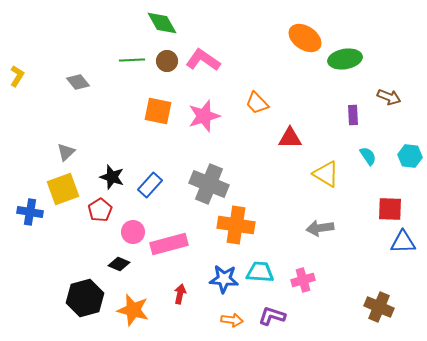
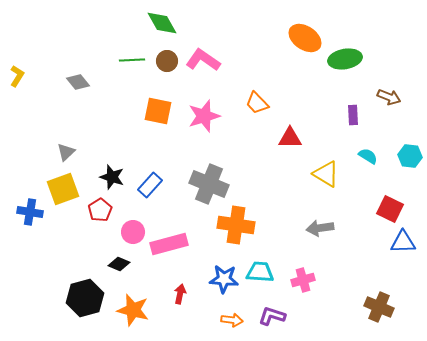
cyan semicircle: rotated 24 degrees counterclockwise
red square: rotated 24 degrees clockwise
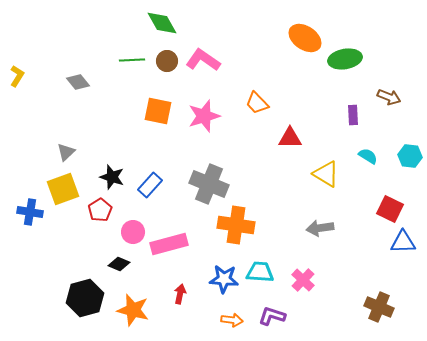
pink cross: rotated 30 degrees counterclockwise
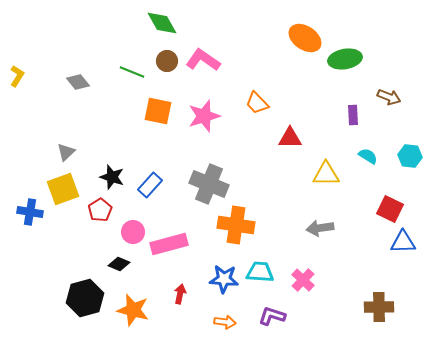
green line: moved 12 px down; rotated 25 degrees clockwise
yellow triangle: rotated 32 degrees counterclockwise
brown cross: rotated 24 degrees counterclockwise
orange arrow: moved 7 px left, 2 px down
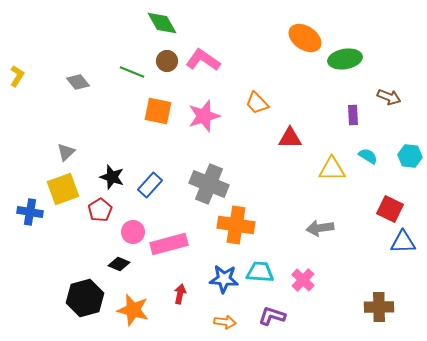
yellow triangle: moved 6 px right, 5 px up
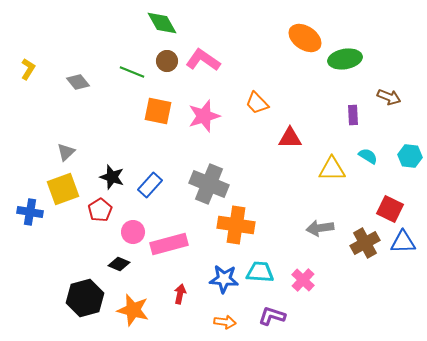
yellow L-shape: moved 11 px right, 7 px up
brown cross: moved 14 px left, 64 px up; rotated 28 degrees counterclockwise
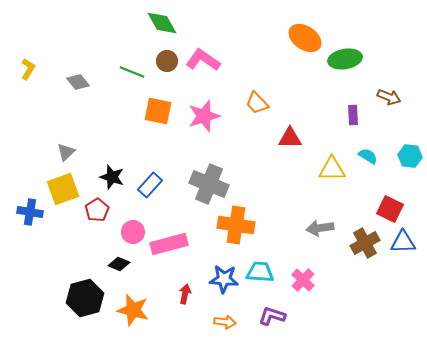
red pentagon: moved 3 px left
red arrow: moved 5 px right
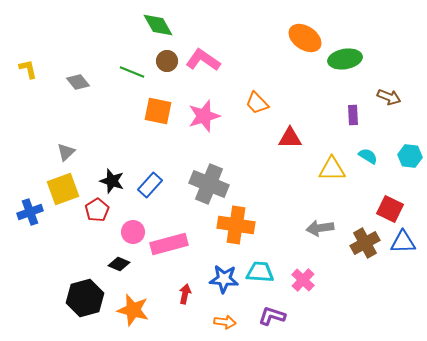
green diamond: moved 4 px left, 2 px down
yellow L-shape: rotated 45 degrees counterclockwise
black star: moved 4 px down
blue cross: rotated 30 degrees counterclockwise
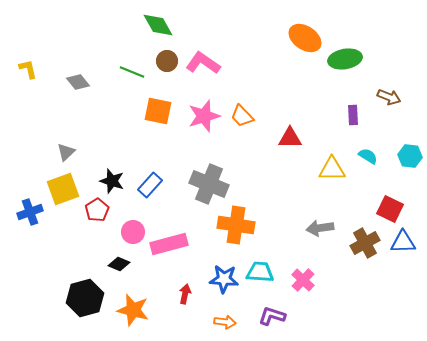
pink L-shape: moved 3 px down
orange trapezoid: moved 15 px left, 13 px down
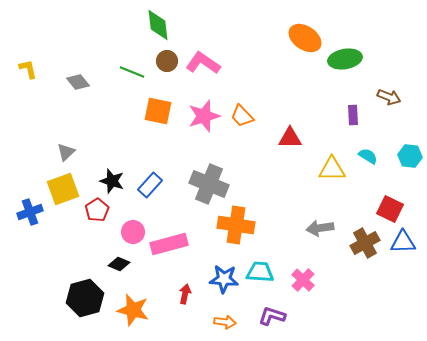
green diamond: rotated 24 degrees clockwise
